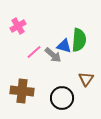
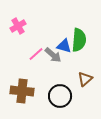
pink line: moved 2 px right, 2 px down
brown triangle: moved 1 px left; rotated 14 degrees clockwise
black circle: moved 2 px left, 2 px up
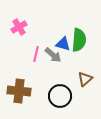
pink cross: moved 1 px right, 1 px down
blue triangle: moved 1 px left, 2 px up
pink line: rotated 35 degrees counterclockwise
brown cross: moved 3 px left
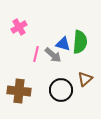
green semicircle: moved 1 px right, 2 px down
black circle: moved 1 px right, 6 px up
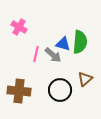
pink cross: rotated 28 degrees counterclockwise
black circle: moved 1 px left
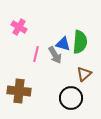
gray arrow: moved 2 px right; rotated 18 degrees clockwise
brown triangle: moved 1 px left, 5 px up
black circle: moved 11 px right, 8 px down
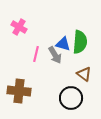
brown triangle: rotated 42 degrees counterclockwise
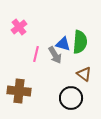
pink cross: rotated 21 degrees clockwise
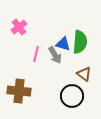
black circle: moved 1 px right, 2 px up
